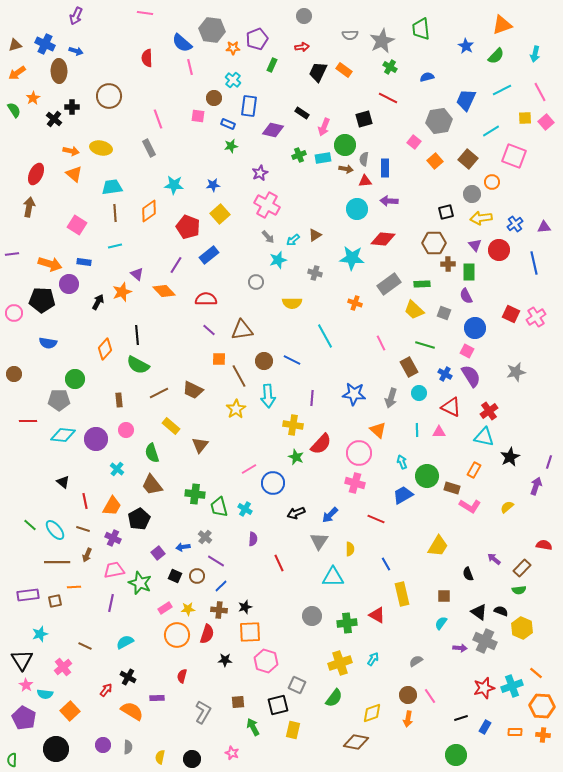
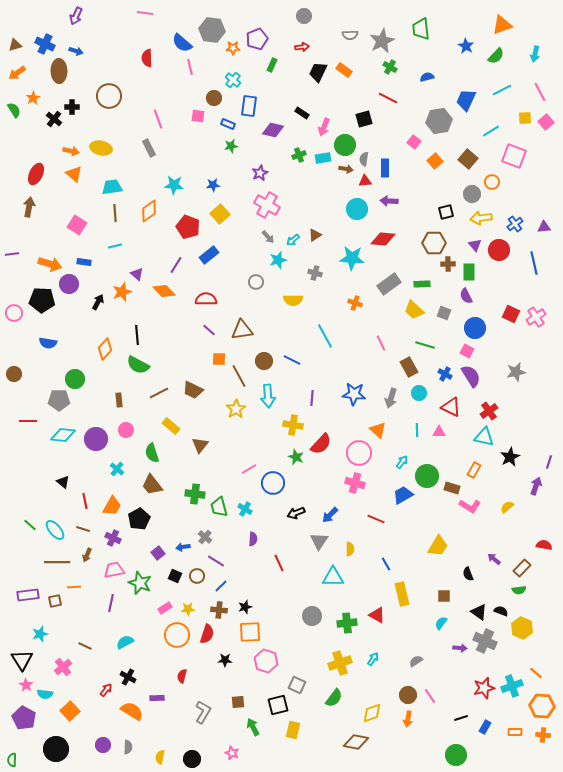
yellow semicircle at (292, 303): moved 1 px right, 3 px up
cyan arrow at (402, 462): rotated 56 degrees clockwise
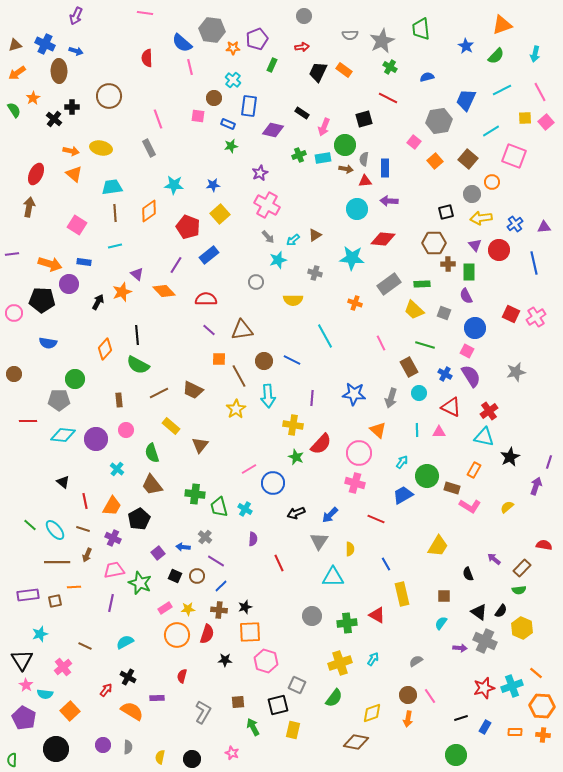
blue arrow at (183, 547): rotated 16 degrees clockwise
black semicircle at (501, 611): rotated 104 degrees clockwise
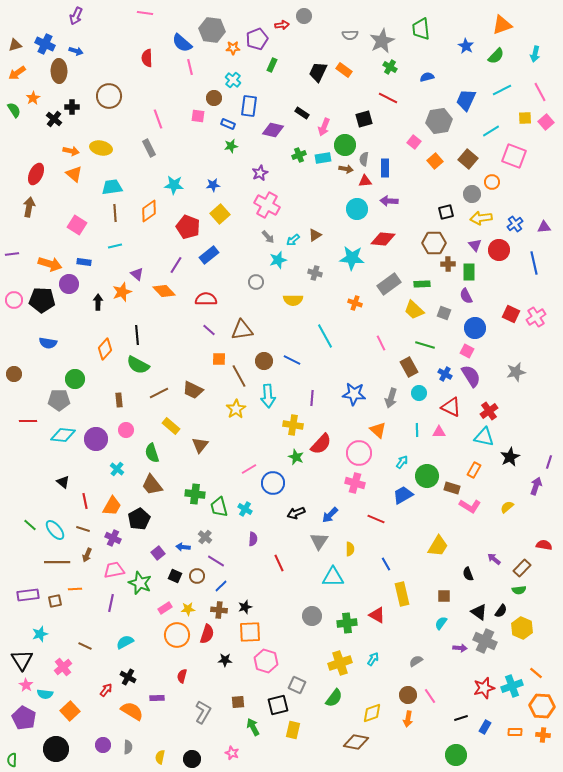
red arrow at (302, 47): moved 20 px left, 22 px up
black arrow at (98, 302): rotated 28 degrees counterclockwise
pink circle at (14, 313): moved 13 px up
orange line at (74, 587): moved 1 px right, 2 px down
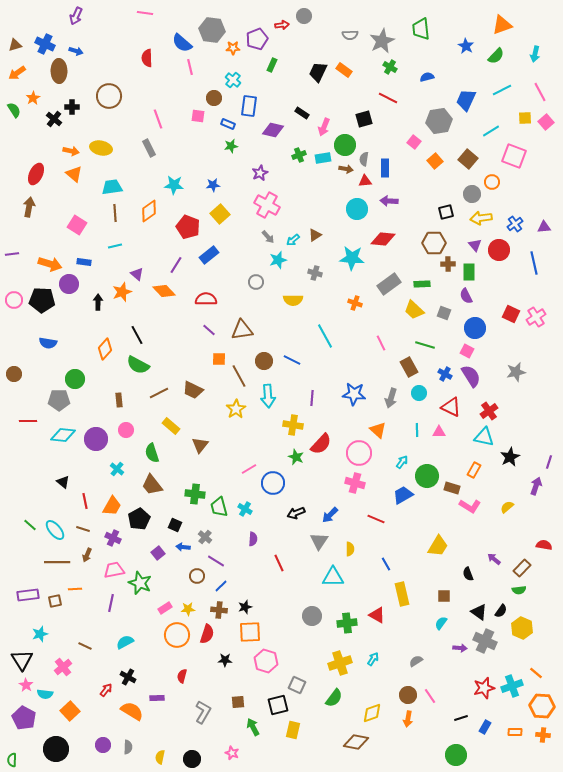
black line at (137, 335): rotated 24 degrees counterclockwise
black square at (175, 576): moved 51 px up
